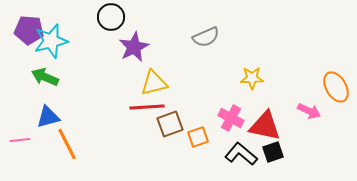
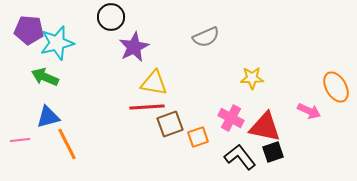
cyan star: moved 6 px right, 2 px down
yellow triangle: rotated 24 degrees clockwise
red triangle: moved 1 px down
black L-shape: moved 1 px left, 3 px down; rotated 12 degrees clockwise
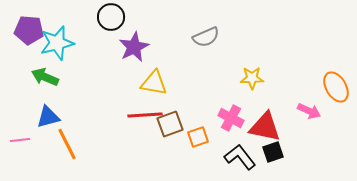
red line: moved 2 px left, 8 px down
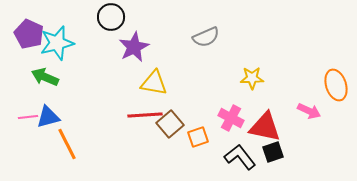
purple pentagon: moved 4 px down; rotated 20 degrees clockwise
orange ellipse: moved 2 px up; rotated 12 degrees clockwise
brown square: rotated 20 degrees counterclockwise
pink line: moved 8 px right, 23 px up
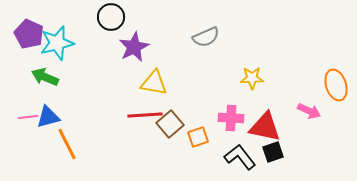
pink cross: rotated 25 degrees counterclockwise
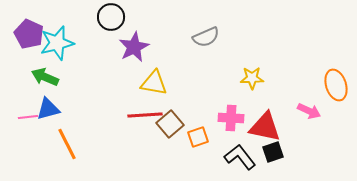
blue triangle: moved 8 px up
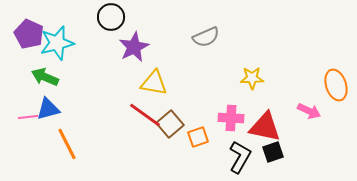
red line: rotated 40 degrees clockwise
black L-shape: rotated 68 degrees clockwise
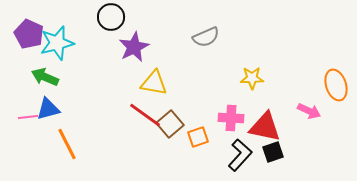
black L-shape: moved 2 px up; rotated 12 degrees clockwise
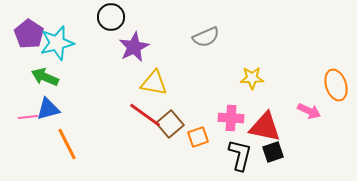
purple pentagon: rotated 8 degrees clockwise
black L-shape: rotated 28 degrees counterclockwise
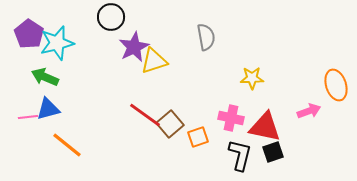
gray semicircle: rotated 76 degrees counterclockwise
yellow triangle: moved 22 px up; rotated 28 degrees counterclockwise
pink arrow: rotated 45 degrees counterclockwise
pink cross: rotated 10 degrees clockwise
orange line: moved 1 px down; rotated 24 degrees counterclockwise
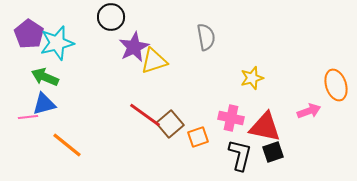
yellow star: rotated 15 degrees counterclockwise
blue triangle: moved 4 px left, 5 px up
